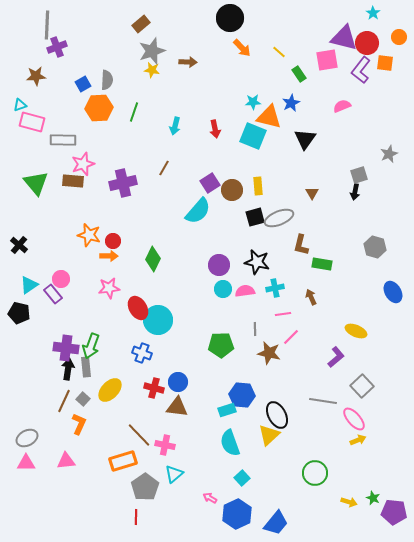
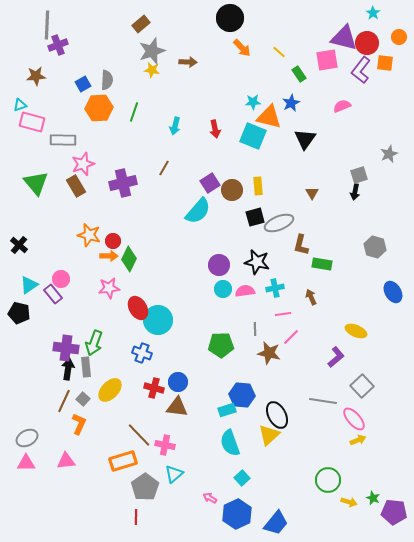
purple cross at (57, 47): moved 1 px right, 2 px up
brown rectangle at (73, 181): moved 3 px right, 5 px down; rotated 55 degrees clockwise
gray ellipse at (279, 218): moved 5 px down
green diamond at (153, 259): moved 24 px left
green arrow at (91, 346): moved 3 px right, 3 px up
green circle at (315, 473): moved 13 px right, 7 px down
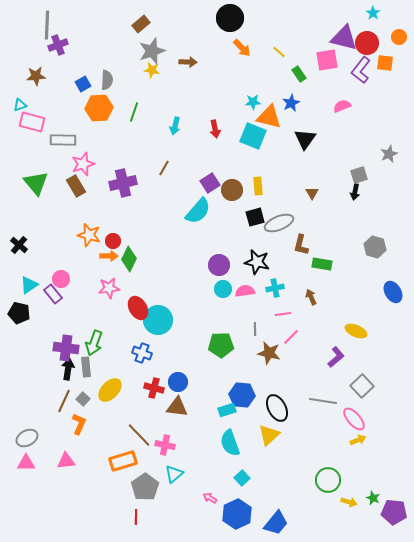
black ellipse at (277, 415): moved 7 px up
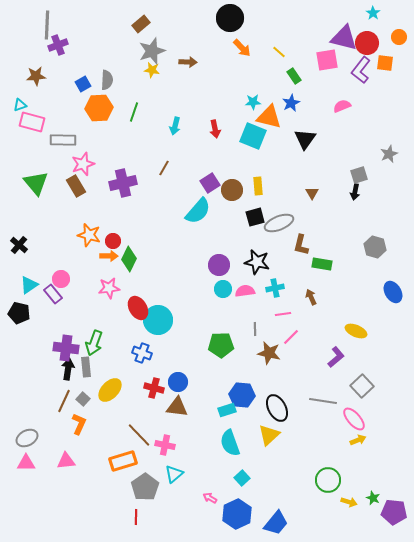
green rectangle at (299, 74): moved 5 px left, 2 px down
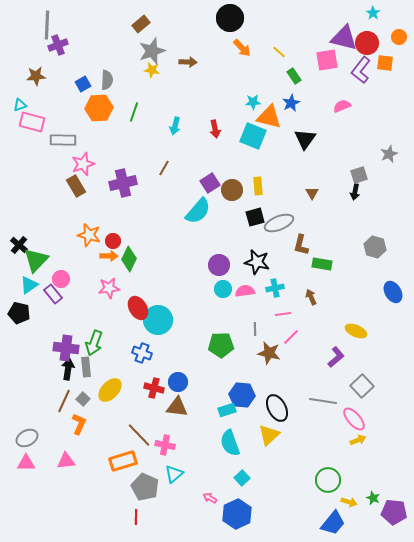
green triangle at (36, 183): moved 77 px down; rotated 24 degrees clockwise
gray pentagon at (145, 487): rotated 12 degrees counterclockwise
blue trapezoid at (276, 523): moved 57 px right
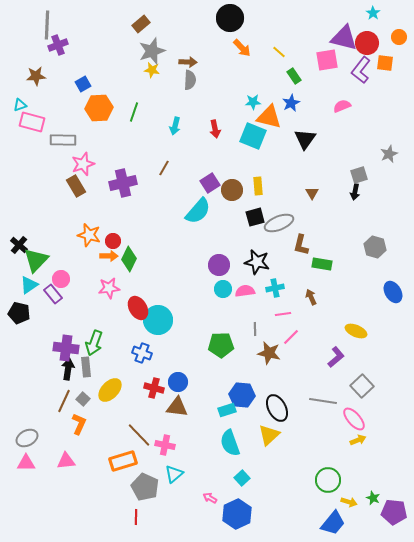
gray semicircle at (107, 80): moved 83 px right
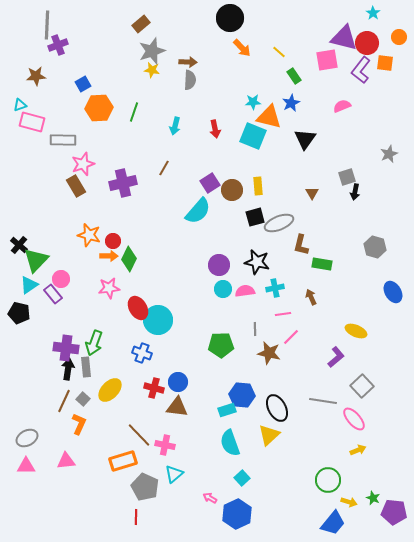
gray square at (359, 175): moved 12 px left, 2 px down
yellow arrow at (358, 440): moved 10 px down
pink triangle at (26, 463): moved 3 px down
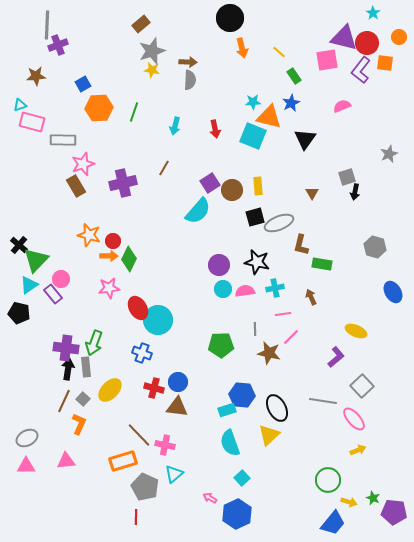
orange arrow at (242, 48): rotated 30 degrees clockwise
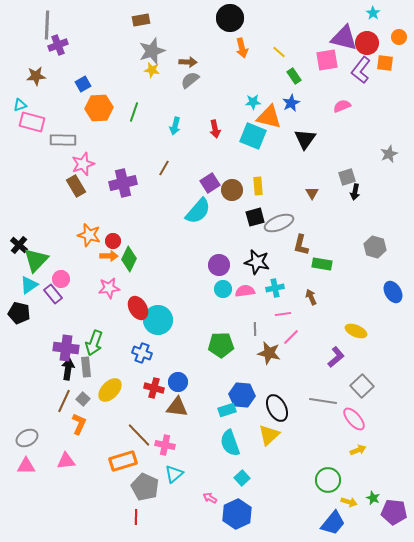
brown rectangle at (141, 24): moved 4 px up; rotated 30 degrees clockwise
gray semicircle at (190, 80): rotated 132 degrees counterclockwise
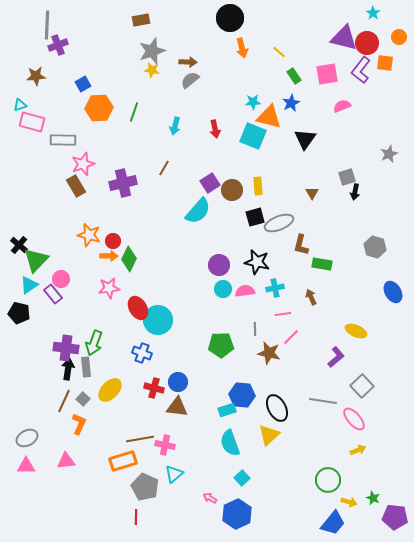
pink square at (327, 60): moved 14 px down
brown line at (139, 435): moved 1 px right, 4 px down; rotated 56 degrees counterclockwise
purple pentagon at (394, 512): moved 1 px right, 5 px down
